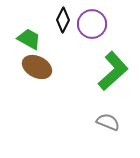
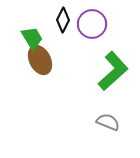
green trapezoid: moved 3 px right, 1 px up; rotated 30 degrees clockwise
brown ellipse: moved 3 px right, 7 px up; rotated 36 degrees clockwise
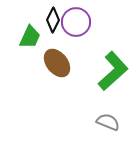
black diamond: moved 10 px left
purple circle: moved 16 px left, 2 px up
green trapezoid: moved 2 px left, 1 px up; rotated 55 degrees clockwise
brown ellipse: moved 17 px right, 3 px down; rotated 12 degrees counterclockwise
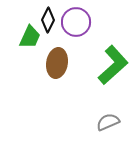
black diamond: moved 5 px left
brown ellipse: rotated 48 degrees clockwise
green L-shape: moved 6 px up
gray semicircle: rotated 45 degrees counterclockwise
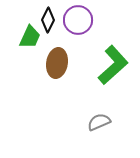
purple circle: moved 2 px right, 2 px up
gray semicircle: moved 9 px left
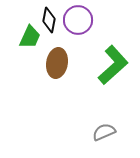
black diamond: moved 1 px right; rotated 15 degrees counterclockwise
gray semicircle: moved 5 px right, 10 px down
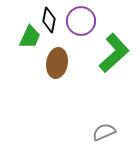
purple circle: moved 3 px right, 1 px down
green L-shape: moved 1 px right, 12 px up
